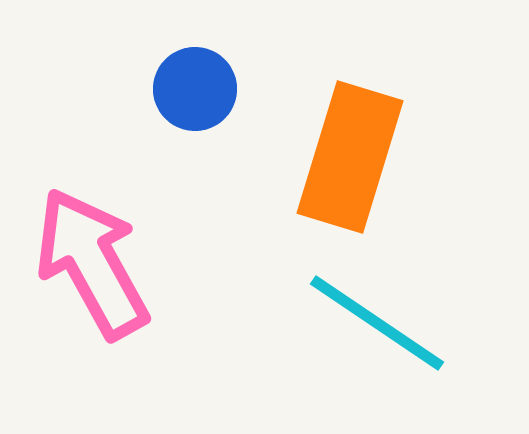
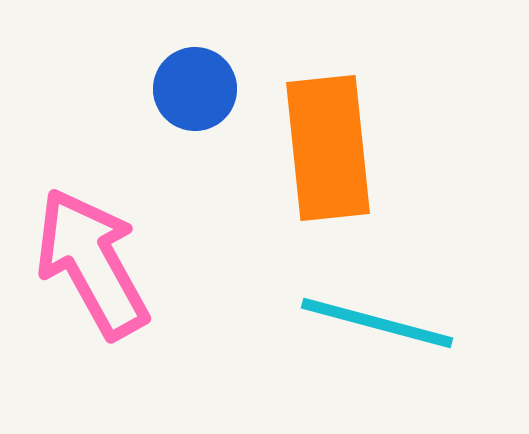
orange rectangle: moved 22 px left, 9 px up; rotated 23 degrees counterclockwise
cyan line: rotated 19 degrees counterclockwise
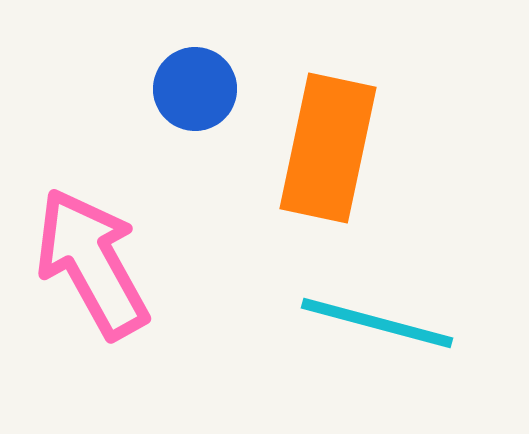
orange rectangle: rotated 18 degrees clockwise
